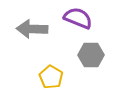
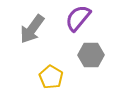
purple semicircle: rotated 72 degrees counterclockwise
gray arrow: rotated 56 degrees counterclockwise
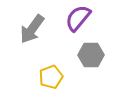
yellow pentagon: rotated 20 degrees clockwise
